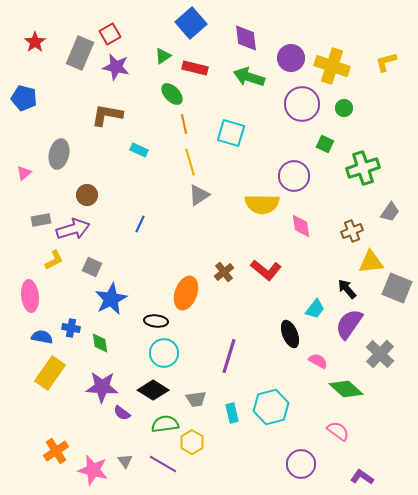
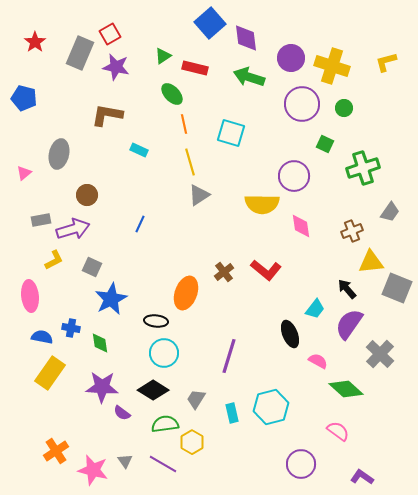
blue square at (191, 23): moved 19 px right
gray trapezoid at (196, 399): rotated 130 degrees clockwise
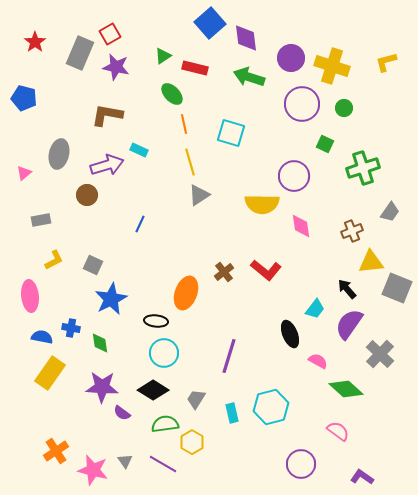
purple arrow at (73, 229): moved 34 px right, 64 px up
gray square at (92, 267): moved 1 px right, 2 px up
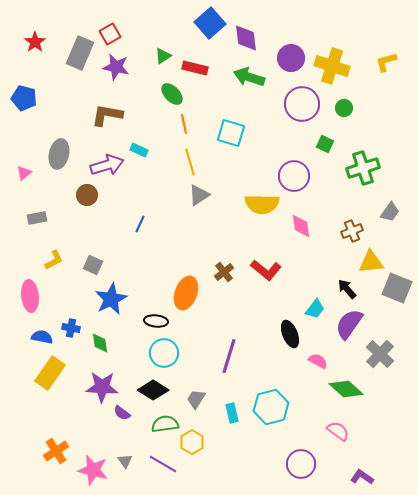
gray rectangle at (41, 220): moved 4 px left, 2 px up
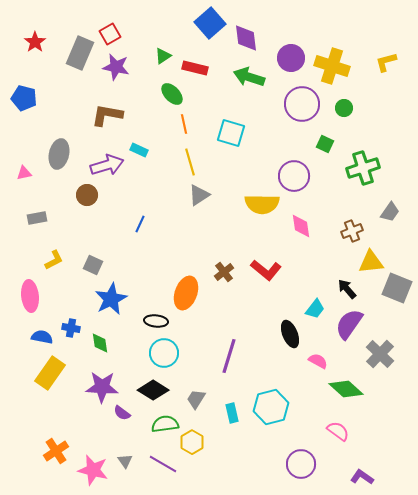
pink triangle at (24, 173): rotated 28 degrees clockwise
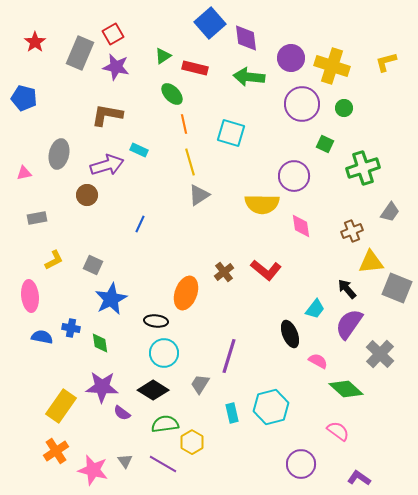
red square at (110, 34): moved 3 px right
green arrow at (249, 77): rotated 12 degrees counterclockwise
yellow rectangle at (50, 373): moved 11 px right, 33 px down
gray trapezoid at (196, 399): moved 4 px right, 15 px up
purple L-shape at (362, 477): moved 3 px left, 1 px down
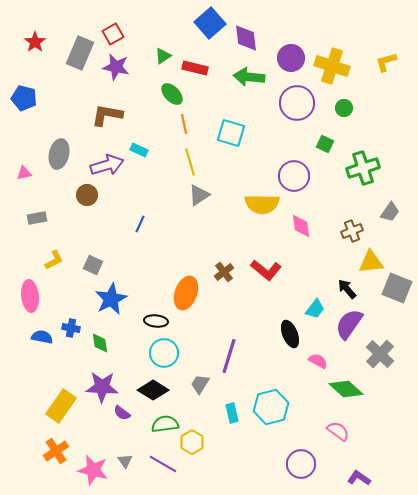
purple circle at (302, 104): moved 5 px left, 1 px up
